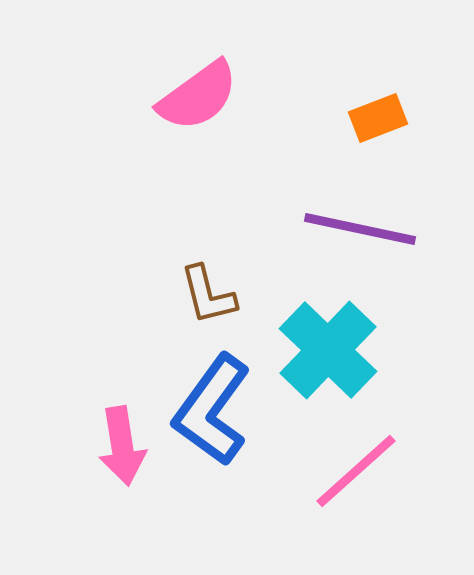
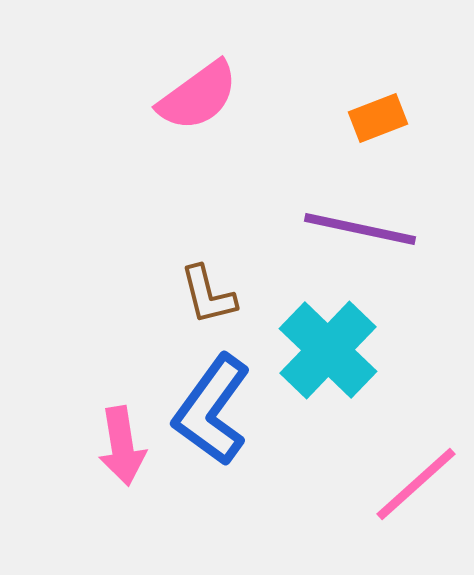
pink line: moved 60 px right, 13 px down
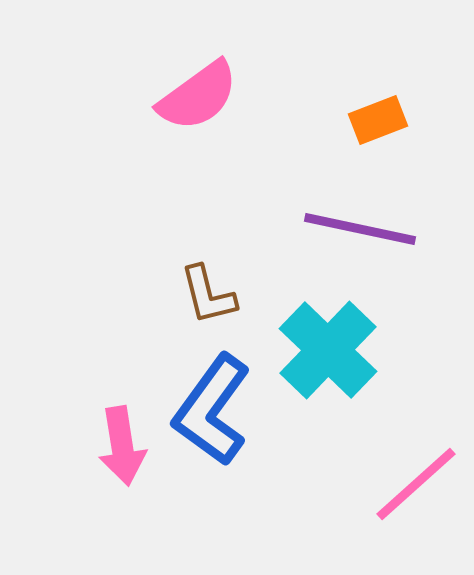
orange rectangle: moved 2 px down
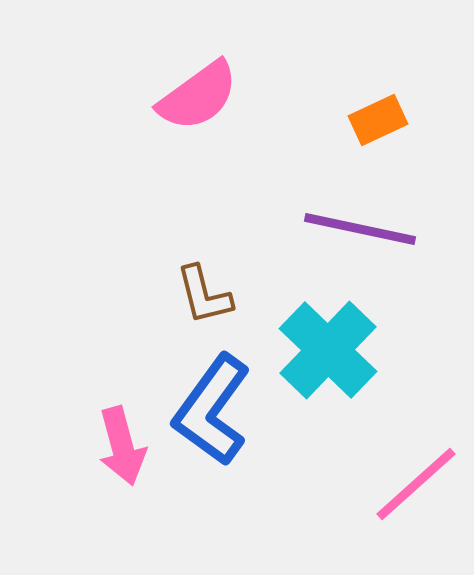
orange rectangle: rotated 4 degrees counterclockwise
brown L-shape: moved 4 px left
pink arrow: rotated 6 degrees counterclockwise
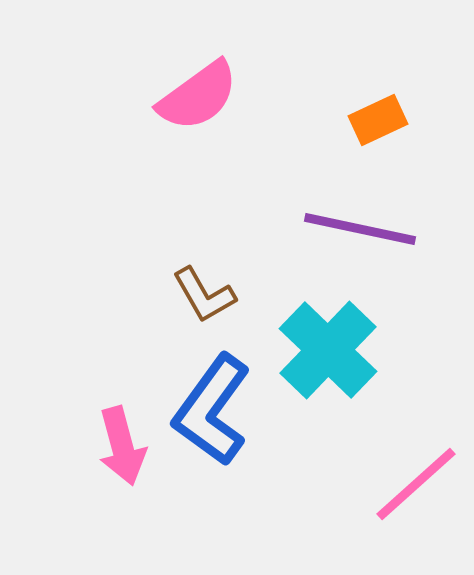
brown L-shape: rotated 16 degrees counterclockwise
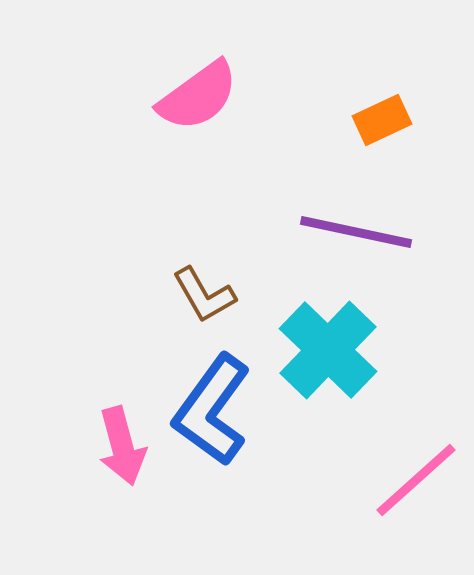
orange rectangle: moved 4 px right
purple line: moved 4 px left, 3 px down
pink line: moved 4 px up
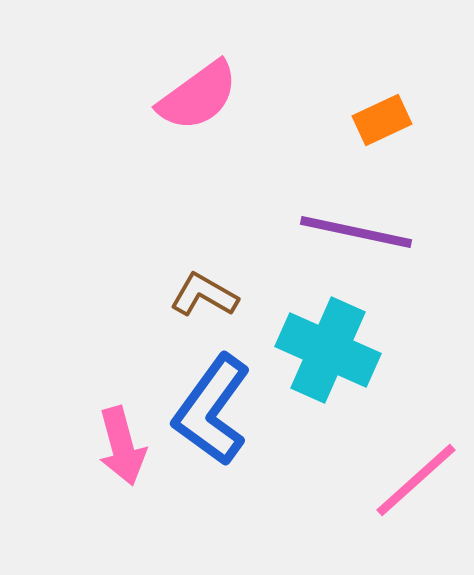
brown L-shape: rotated 150 degrees clockwise
cyan cross: rotated 20 degrees counterclockwise
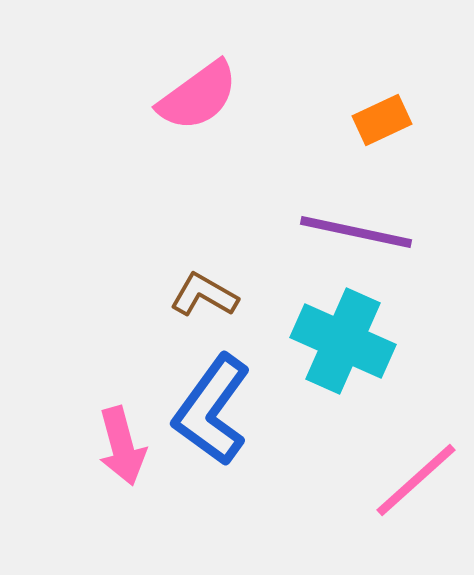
cyan cross: moved 15 px right, 9 px up
